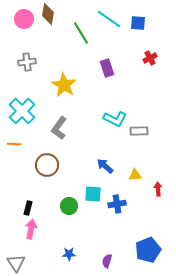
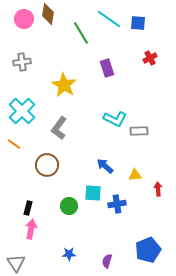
gray cross: moved 5 px left
orange line: rotated 32 degrees clockwise
cyan square: moved 1 px up
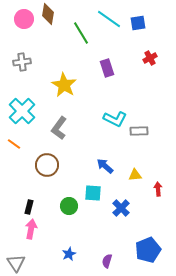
blue square: rotated 14 degrees counterclockwise
blue cross: moved 4 px right, 4 px down; rotated 36 degrees counterclockwise
black rectangle: moved 1 px right, 1 px up
blue star: rotated 24 degrees counterclockwise
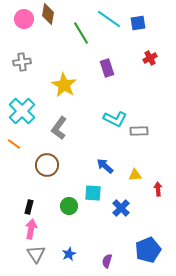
gray triangle: moved 20 px right, 9 px up
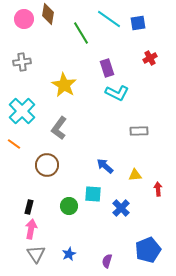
cyan L-shape: moved 2 px right, 26 px up
cyan square: moved 1 px down
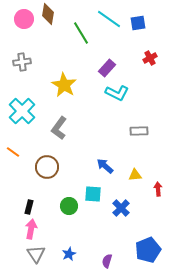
purple rectangle: rotated 60 degrees clockwise
orange line: moved 1 px left, 8 px down
brown circle: moved 2 px down
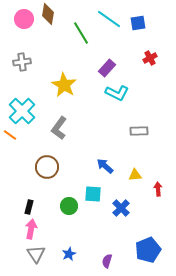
orange line: moved 3 px left, 17 px up
